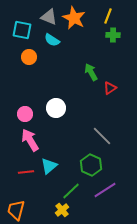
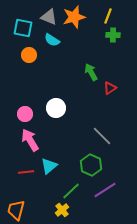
orange star: moved 1 px up; rotated 30 degrees clockwise
cyan square: moved 1 px right, 2 px up
orange circle: moved 2 px up
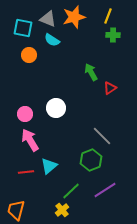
gray triangle: moved 1 px left, 2 px down
green hexagon: moved 5 px up; rotated 15 degrees clockwise
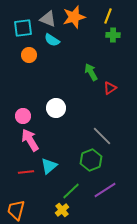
cyan square: rotated 18 degrees counterclockwise
pink circle: moved 2 px left, 2 px down
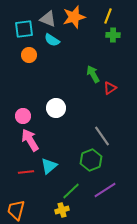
cyan square: moved 1 px right, 1 px down
green arrow: moved 2 px right, 2 px down
gray line: rotated 10 degrees clockwise
yellow cross: rotated 24 degrees clockwise
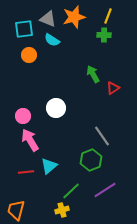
green cross: moved 9 px left
red triangle: moved 3 px right
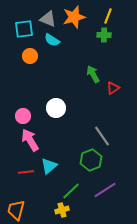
orange circle: moved 1 px right, 1 px down
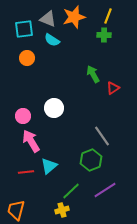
orange circle: moved 3 px left, 2 px down
white circle: moved 2 px left
pink arrow: moved 1 px right, 1 px down
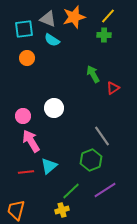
yellow line: rotated 21 degrees clockwise
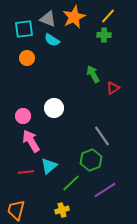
orange star: rotated 10 degrees counterclockwise
green line: moved 8 px up
